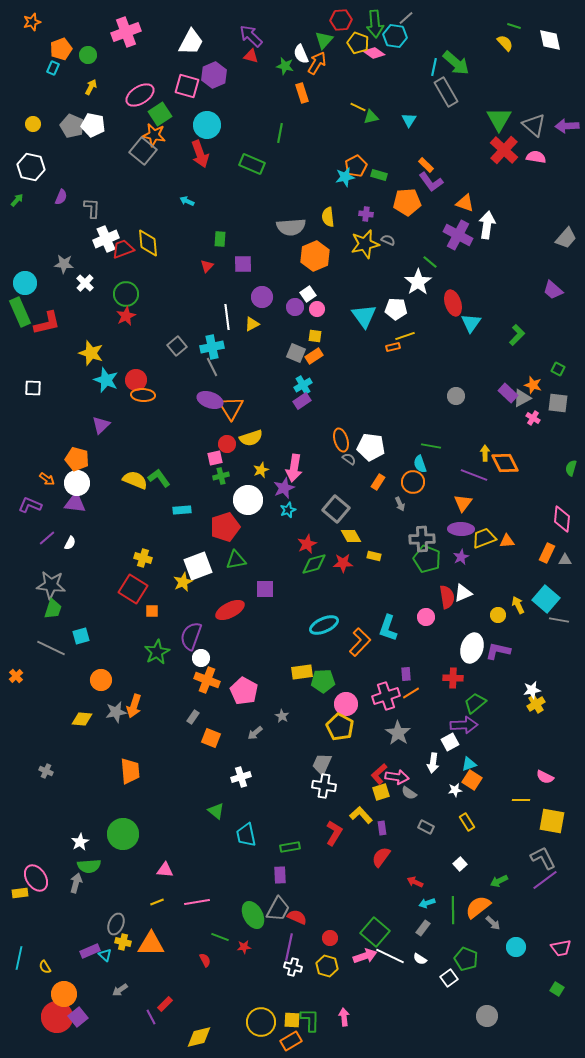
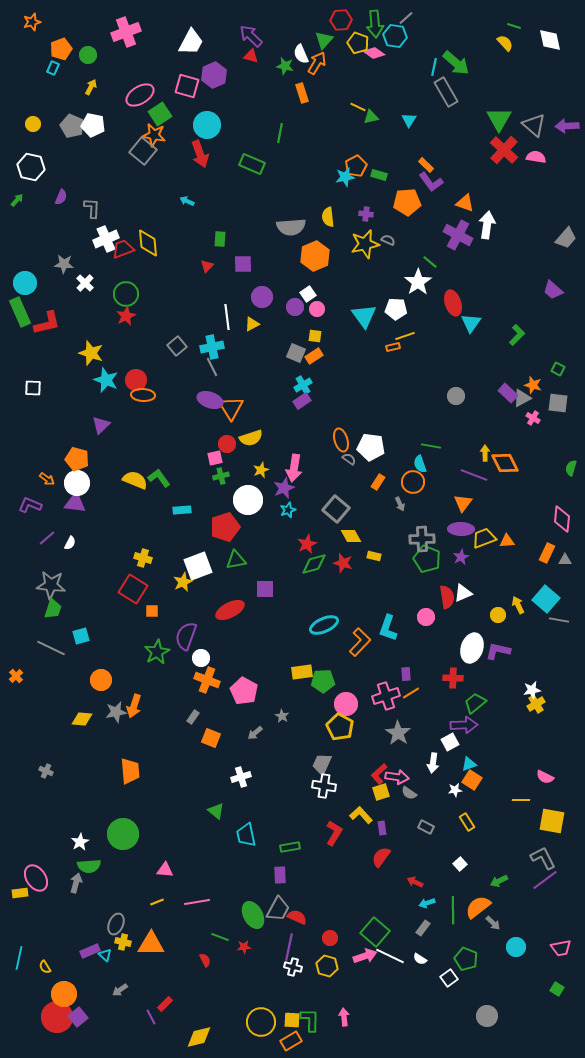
red star at (343, 563): rotated 18 degrees clockwise
purple semicircle at (191, 636): moved 5 px left
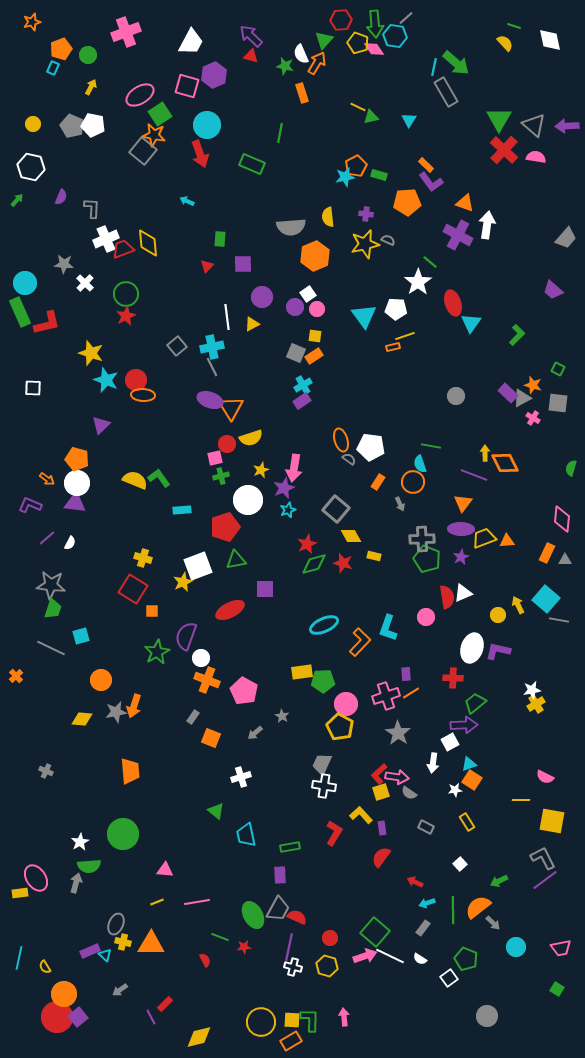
pink diamond at (374, 53): moved 4 px up; rotated 20 degrees clockwise
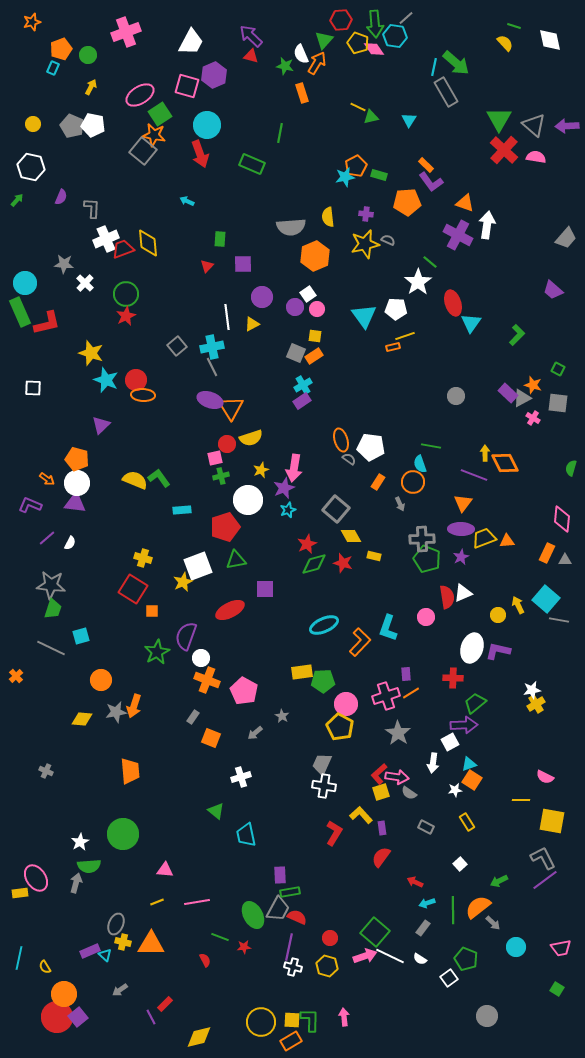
green rectangle at (290, 847): moved 45 px down
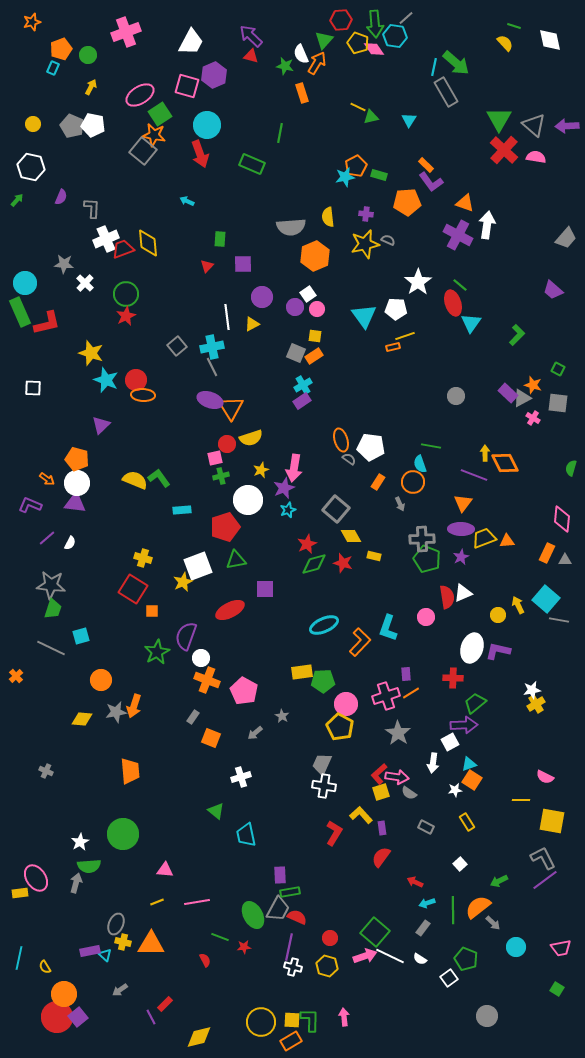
green line at (430, 262): moved 30 px right, 23 px down
purple rectangle at (90, 951): rotated 12 degrees clockwise
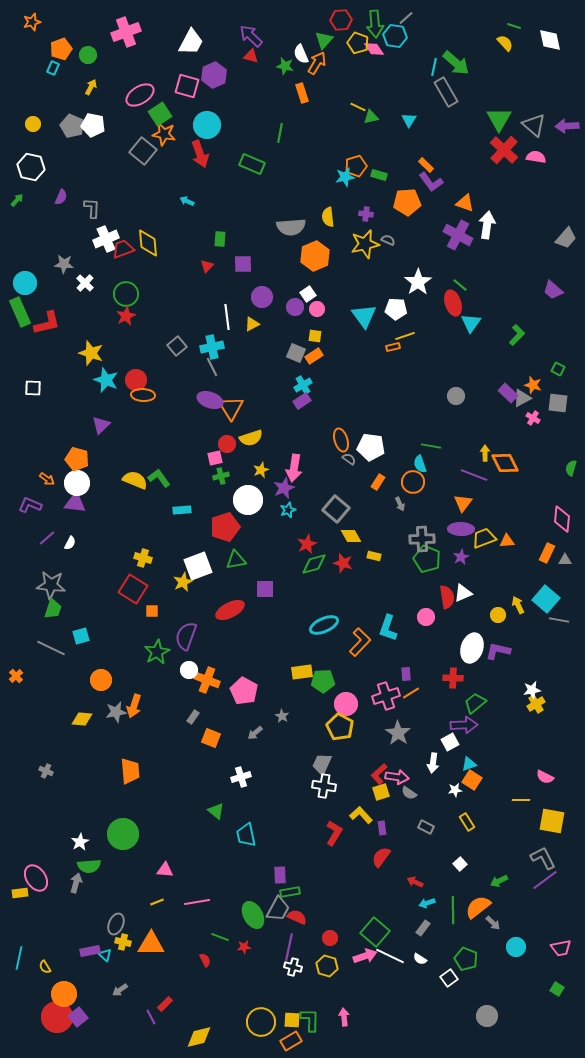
orange star at (154, 135): moved 10 px right, 1 px up
orange pentagon at (356, 166): rotated 10 degrees clockwise
white circle at (201, 658): moved 12 px left, 12 px down
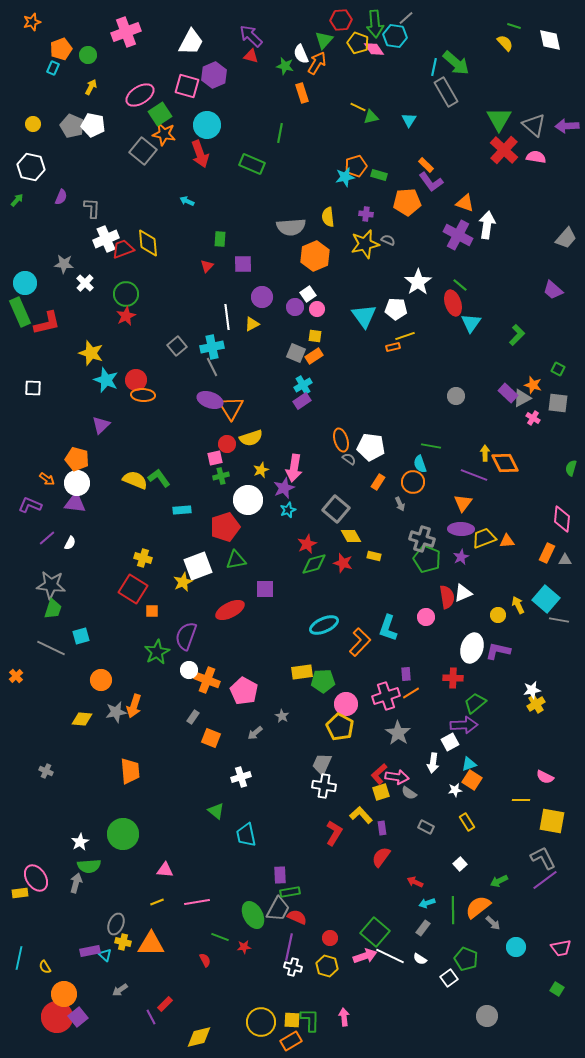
gray cross at (422, 539): rotated 20 degrees clockwise
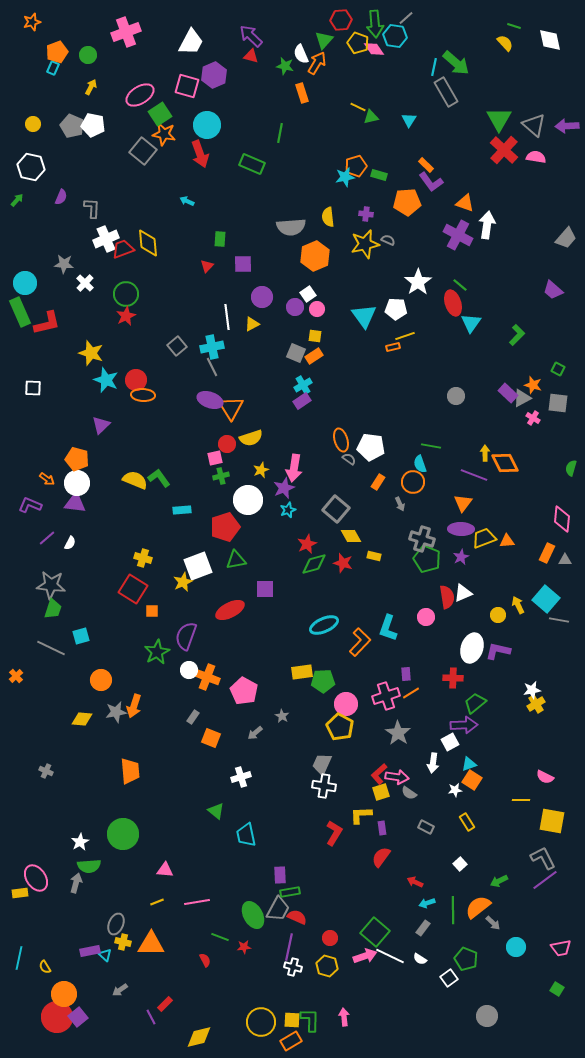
orange pentagon at (61, 49): moved 4 px left, 3 px down
orange cross at (207, 680): moved 3 px up
yellow L-shape at (361, 815): rotated 50 degrees counterclockwise
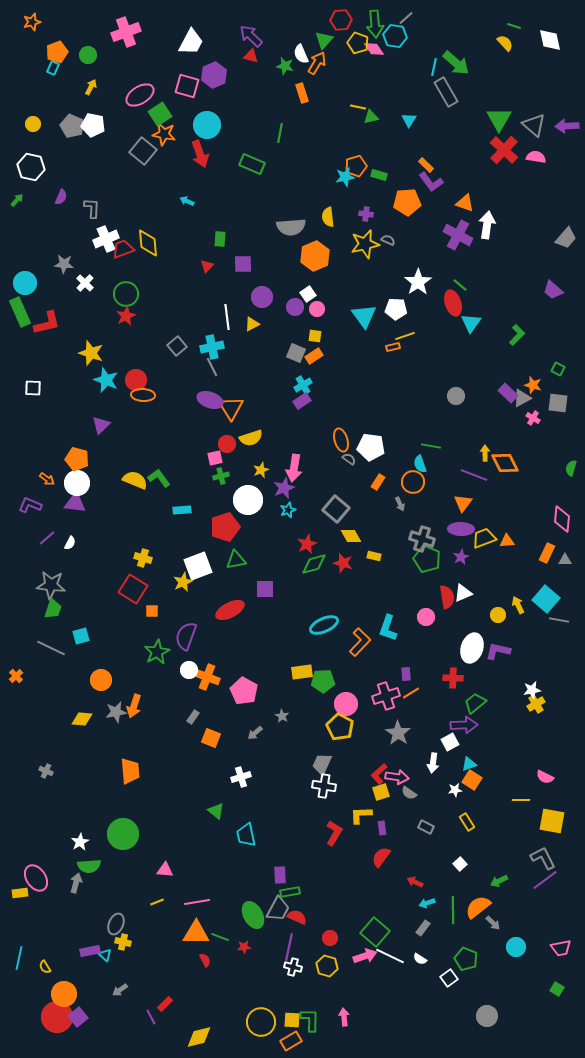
yellow line at (358, 107): rotated 14 degrees counterclockwise
orange triangle at (151, 944): moved 45 px right, 11 px up
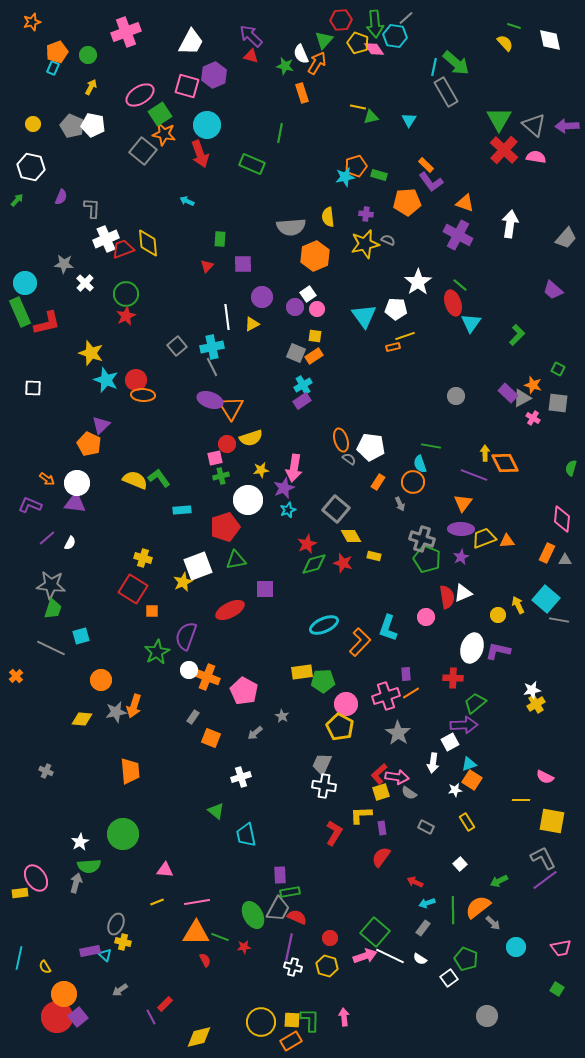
white arrow at (487, 225): moved 23 px right, 1 px up
orange pentagon at (77, 459): moved 12 px right, 15 px up; rotated 10 degrees clockwise
yellow star at (261, 470): rotated 14 degrees clockwise
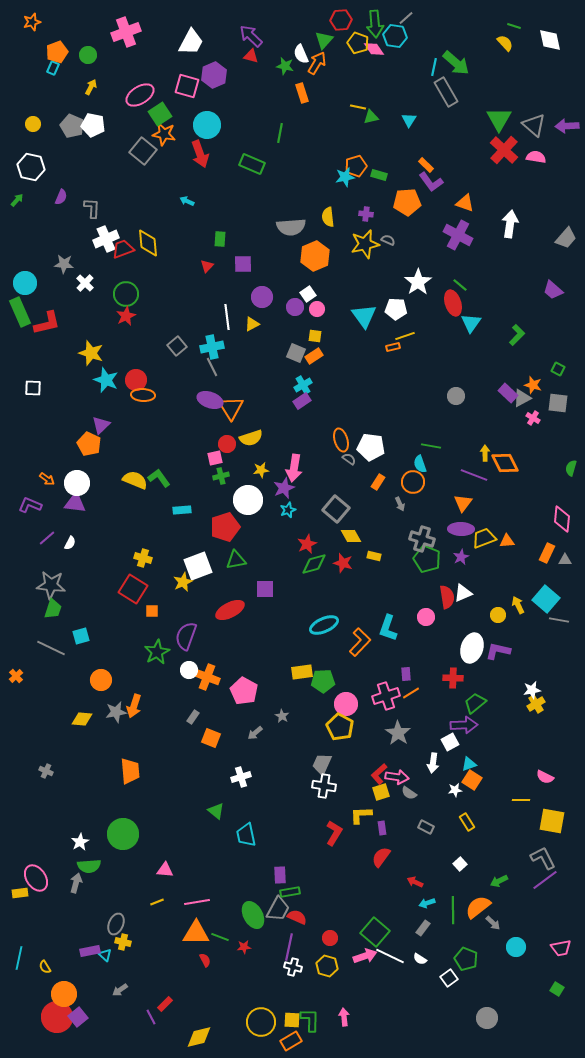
gray circle at (487, 1016): moved 2 px down
